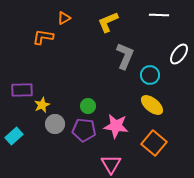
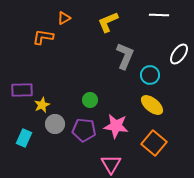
green circle: moved 2 px right, 6 px up
cyan rectangle: moved 10 px right, 2 px down; rotated 24 degrees counterclockwise
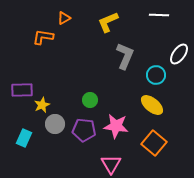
cyan circle: moved 6 px right
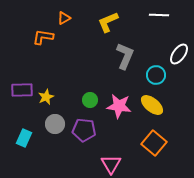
yellow star: moved 4 px right, 8 px up
pink star: moved 3 px right, 20 px up
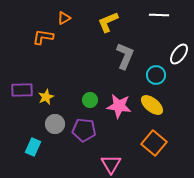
cyan rectangle: moved 9 px right, 9 px down
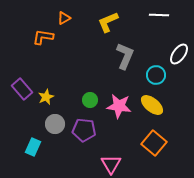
purple rectangle: moved 1 px up; rotated 50 degrees clockwise
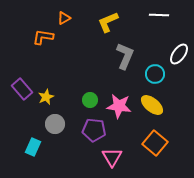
cyan circle: moved 1 px left, 1 px up
purple pentagon: moved 10 px right
orange square: moved 1 px right
pink triangle: moved 1 px right, 7 px up
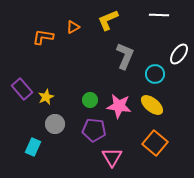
orange triangle: moved 9 px right, 9 px down
yellow L-shape: moved 2 px up
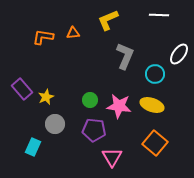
orange triangle: moved 6 px down; rotated 24 degrees clockwise
yellow ellipse: rotated 20 degrees counterclockwise
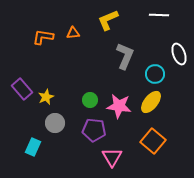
white ellipse: rotated 55 degrees counterclockwise
yellow ellipse: moved 1 px left, 3 px up; rotated 70 degrees counterclockwise
gray circle: moved 1 px up
orange square: moved 2 px left, 2 px up
